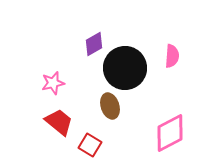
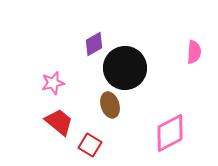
pink semicircle: moved 22 px right, 4 px up
brown ellipse: moved 1 px up
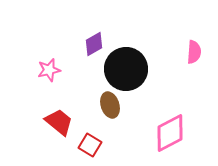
black circle: moved 1 px right, 1 px down
pink star: moved 4 px left, 13 px up
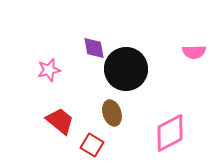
purple diamond: moved 4 px down; rotated 70 degrees counterclockwise
pink semicircle: rotated 85 degrees clockwise
brown ellipse: moved 2 px right, 8 px down
red trapezoid: moved 1 px right, 1 px up
red square: moved 2 px right
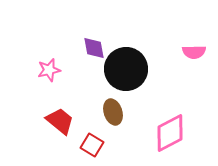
brown ellipse: moved 1 px right, 1 px up
